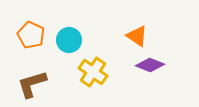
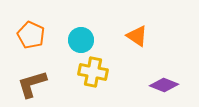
cyan circle: moved 12 px right
purple diamond: moved 14 px right, 20 px down
yellow cross: rotated 24 degrees counterclockwise
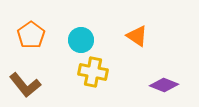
orange pentagon: rotated 12 degrees clockwise
brown L-shape: moved 7 px left, 1 px down; rotated 112 degrees counterclockwise
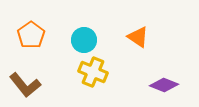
orange triangle: moved 1 px right, 1 px down
cyan circle: moved 3 px right
yellow cross: rotated 12 degrees clockwise
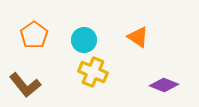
orange pentagon: moved 3 px right
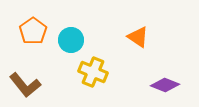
orange pentagon: moved 1 px left, 4 px up
cyan circle: moved 13 px left
purple diamond: moved 1 px right
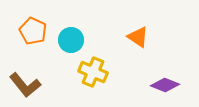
orange pentagon: rotated 12 degrees counterclockwise
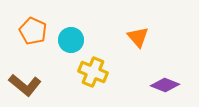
orange triangle: rotated 15 degrees clockwise
brown L-shape: rotated 12 degrees counterclockwise
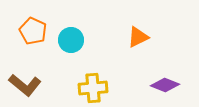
orange triangle: rotated 45 degrees clockwise
yellow cross: moved 16 px down; rotated 28 degrees counterclockwise
